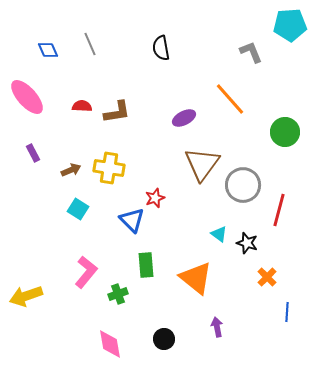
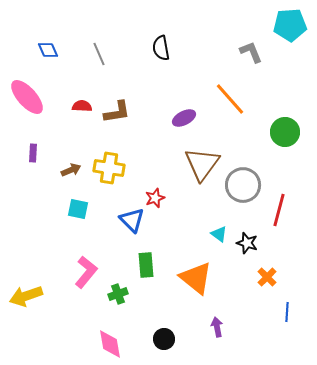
gray line: moved 9 px right, 10 px down
purple rectangle: rotated 30 degrees clockwise
cyan square: rotated 20 degrees counterclockwise
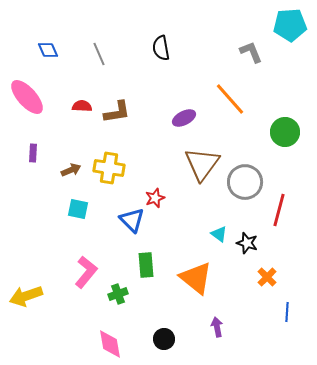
gray circle: moved 2 px right, 3 px up
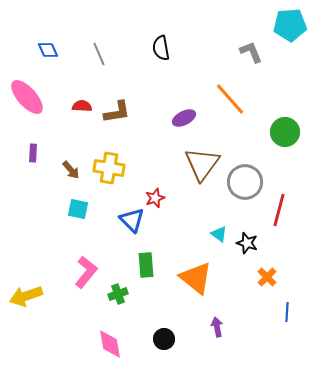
brown arrow: rotated 72 degrees clockwise
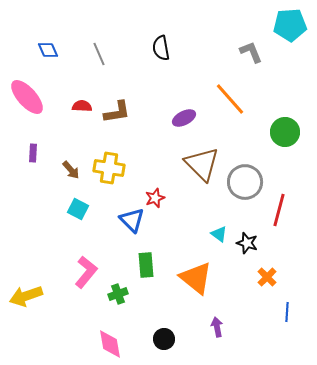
brown triangle: rotated 21 degrees counterclockwise
cyan square: rotated 15 degrees clockwise
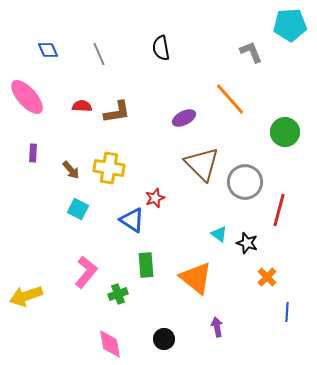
blue triangle: rotated 12 degrees counterclockwise
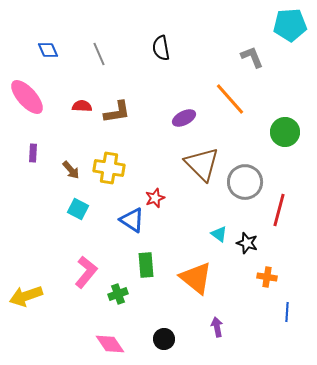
gray L-shape: moved 1 px right, 5 px down
orange cross: rotated 36 degrees counterclockwise
pink diamond: rotated 24 degrees counterclockwise
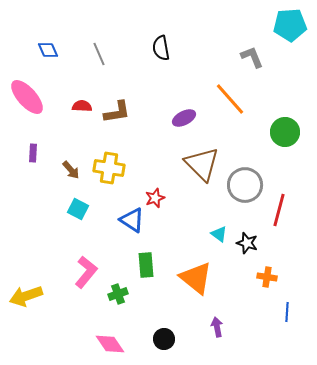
gray circle: moved 3 px down
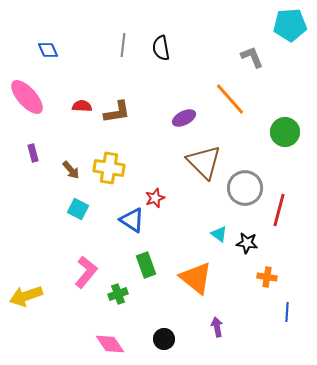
gray line: moved 24 px right, 9 px up; rotated 30 degrees clockwise
purple rectangle: rotated 18 degrees counterclockwise
brown triangle: moved 2 px right, 2 px up
gray circle: moved 3 px down
black star: rotated 10 degrees counterclockwise
green rectangle: rotated 15 degrees counterclockwise
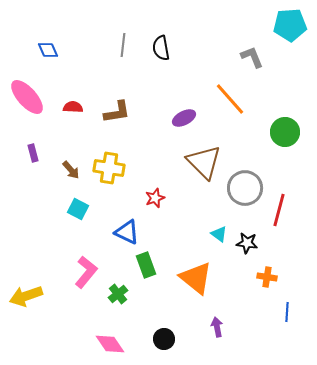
red semicircle: moved 9 px left, 1 px down
blue triangle: moved 5 px left, 12 px down; rotated 8 degrees counterclockwise
green cross: rotated 18 degrees counterclockwise
